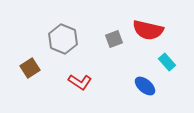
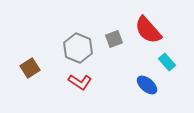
red semicircle: rotated 36 degrees clockwise
gray hexagon: moved 15 px right, 9 px down
blue ellipse: moved 2 px right, 1 px up
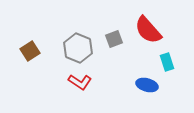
cyan rectangle: rotated 24 degrees clockwise
brown square: moved 17 px up
blue ellipse: rotated 25 degrees counterclockwise
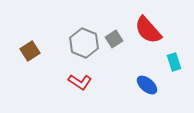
gray square: rotated 12 degrees counterclockwise
gray hexagon: moved 6 px right, 5 px up
cyan rectangle: moved 7 px right
blue ellipse: rotated 25 degrees clockwise
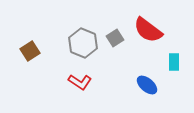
red semicircle: rotated 12 degrees counterclockwise
gray square: moved 1 px right, 1 px up
gray hexagon: moved 1 px left
cyan rectangle: rotated 18 degrees clockwise
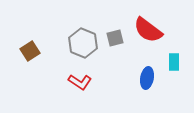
gray square: rotated 18 degrees clockwise
blue ellipse: moved 7 px up; rotated 60 degrees clockwise
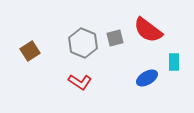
blue ellipse: rotated 50 degrees clockwise
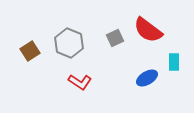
gray square: rotated 12 degrees counterclockwise
gray hexagon: moved 14 px left
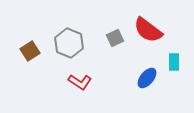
blue ellipse: rotated 20 degrees counterclockwise
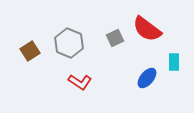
red semicircle: moved 1 px left, 1 px up
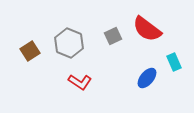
gray square: moved 2 px left, 2 px up
cyan rectangle: rotated 24 degrees counterclockwise
